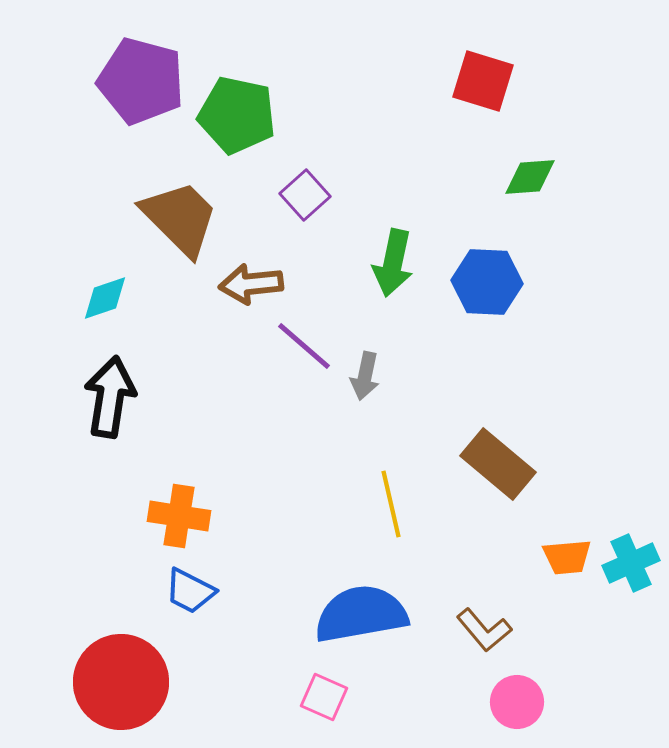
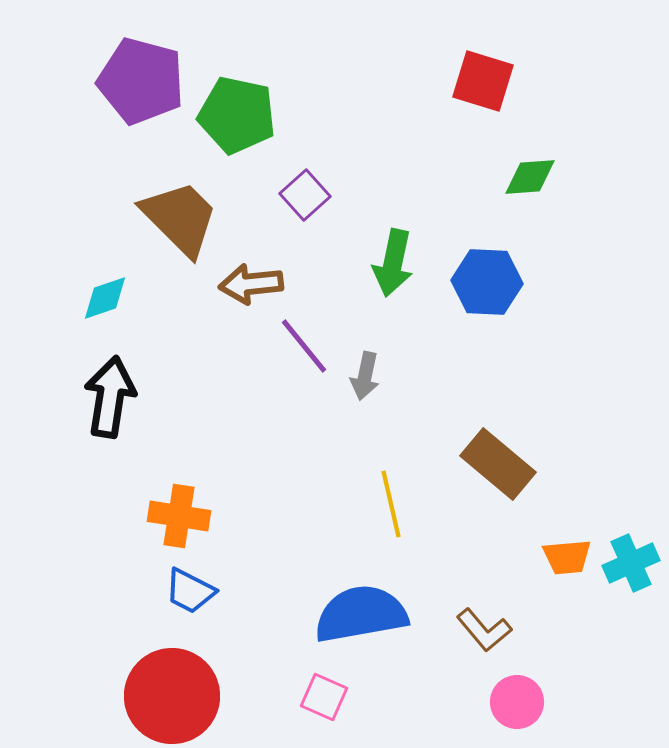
purple line: rotated 10 degrees clockwise
red circle: moved 51 px right, 14 px down
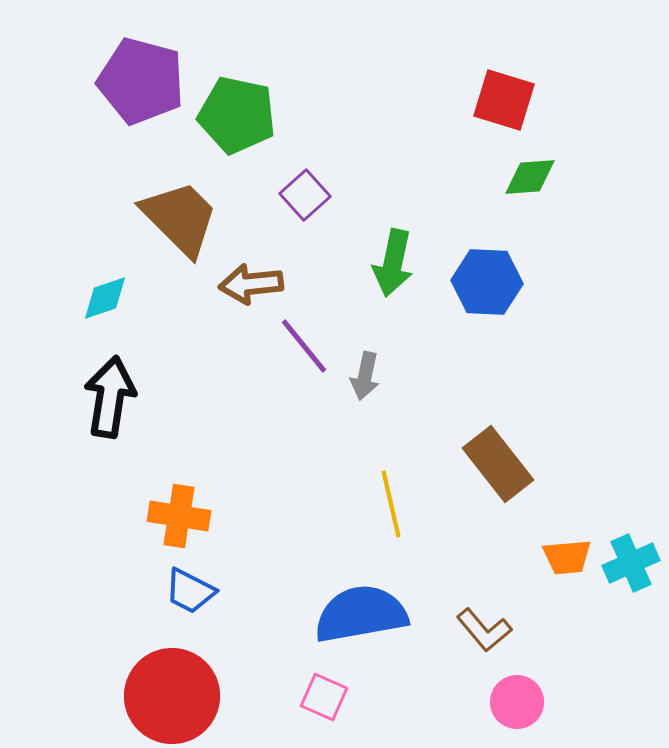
red square: moved 21 px right, 19 px down
brown rectangle: rotated 12 degrees clockwise
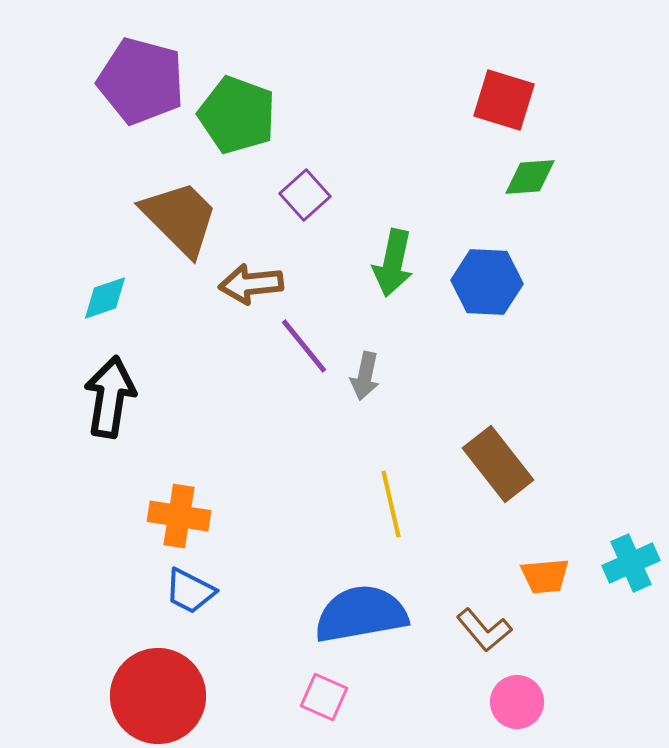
green pentagon: rotated 8 degrees clockwise
orange trapezoid: moved 22 px left, 19 px down
red circle: moved 14 px left
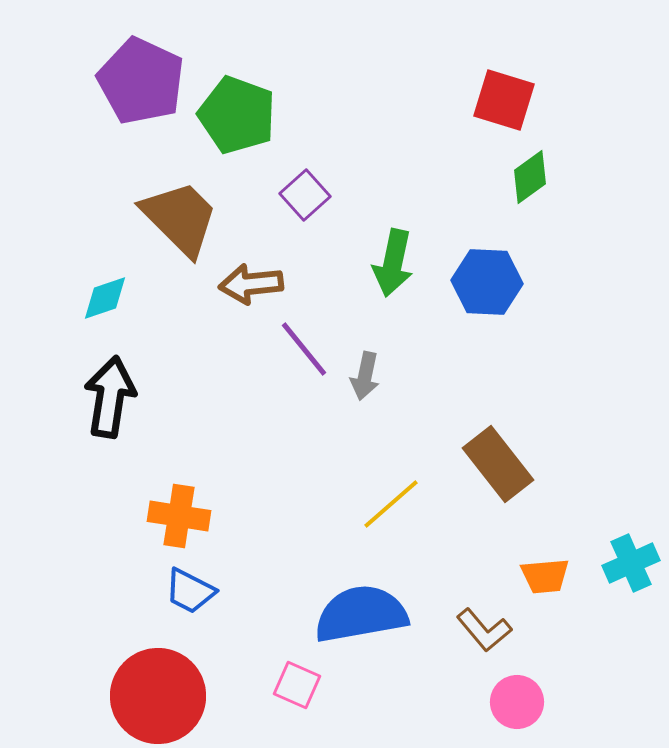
purple pentagon: rotated 10 degrees clockwise
green diamond: rotated 32 degrees counterclockwise
purple line: moved 3 px down
yellow line: rotated 62 degrees clockwise
pink square: moved 27 px left, 12 px up
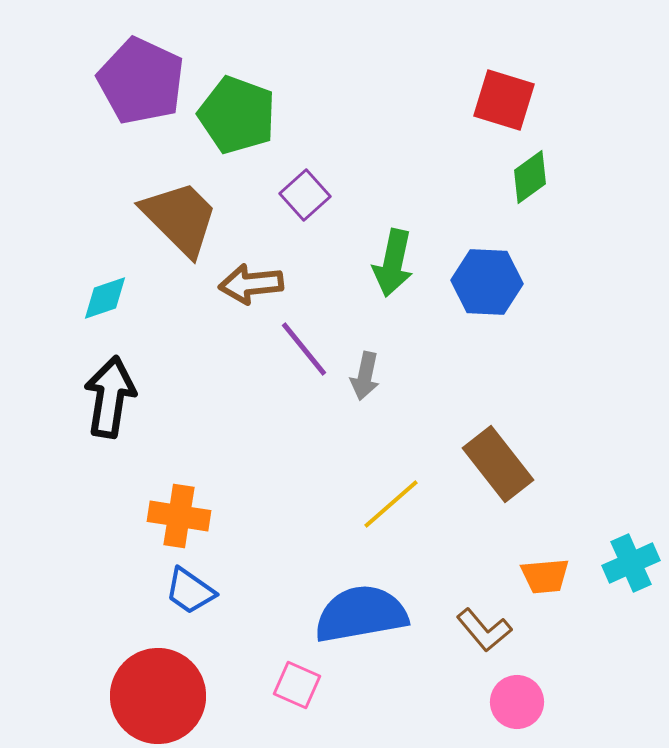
blue trapezoid: rotated 8 degrees clockwise
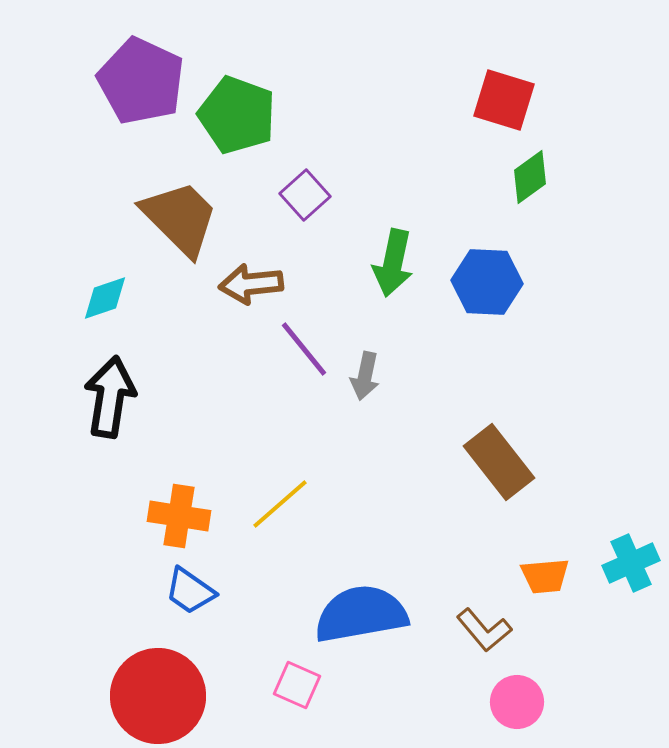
brown rectangle: moved 1 px right, 2 px up
yellow line: moved 111 px left
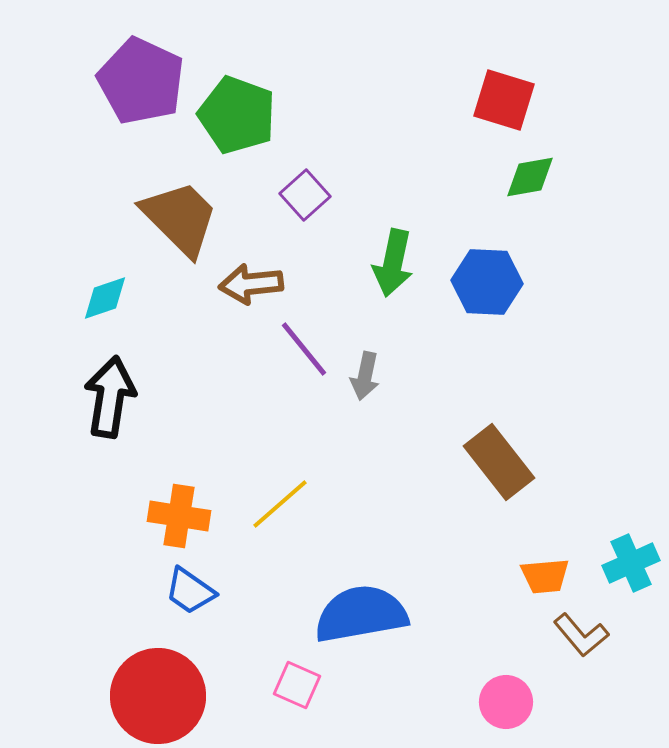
green diamond: rotated 26 degrees clockwise
brown L-shape: moved 97 px right, 5 px down
pink circle: moved 11 px left
